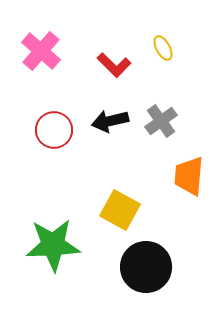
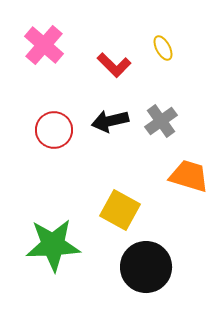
pink cross: moved 3 px right, 6 px up
orange trapezoid: rotated 102 degrees clockwise
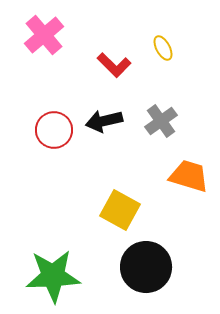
pink cross: moved 10 px up; rotated 9 degrees clockwise
black arrow: moved 6 px left
green star: moved 31 px down
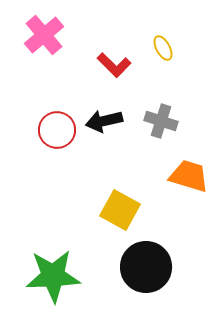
gray cross: rotated 36 degrees counterclockwise
red circle: moved 3 px right
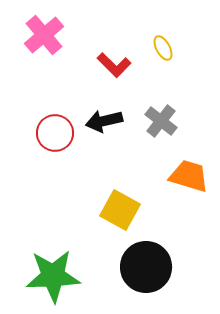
gray cross: rotated 20 degrees clockwise
red circle: moved 2 px left, 3 px down
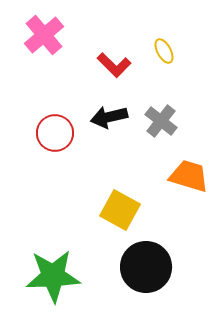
yellow ellipse: moved 1 px right, 3 px down
black arrow: moved 5 px right, 4 px up
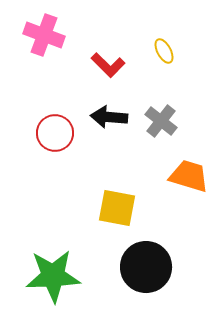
pink cross: rotated 30 degrees counterclockwise
red L-shape: moved 6 px left
black arrow: rotated 18 degrees clockwise
yellow square: moved 3 px left, 2 px up; rotated 18 degrees counterclockwise
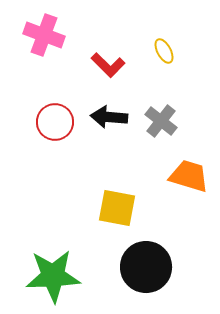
red circle: moved 11 px up
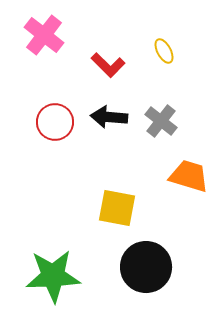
pink cross: rotated 18 degrees clockwise
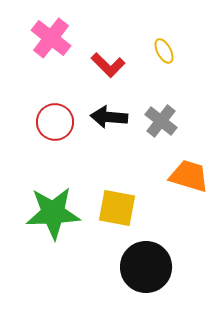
pink cross: moved 7 px right, 3 px down
green star: moved 63 px up
